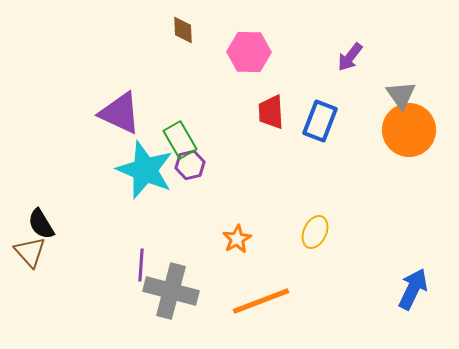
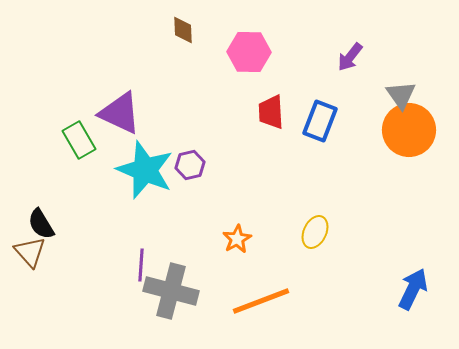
green rectangle: moved 101 px left
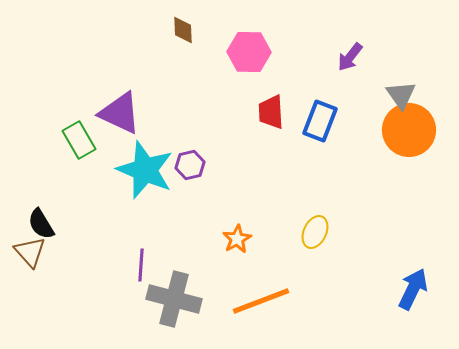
gray cross: moved 3 px right, 8 px down
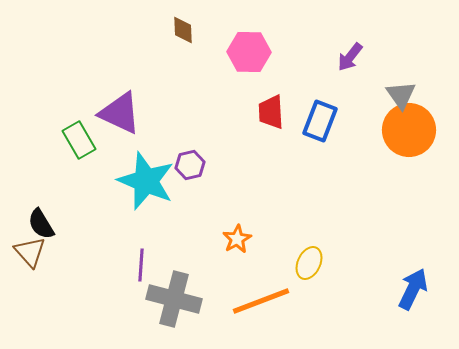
cyan star: moved 1 px right, 11 px down
yellow ellipse: moved 6 px left, 31 px down
